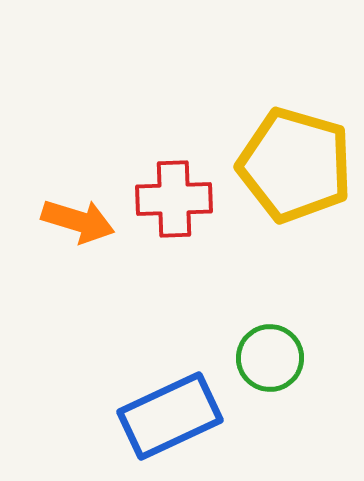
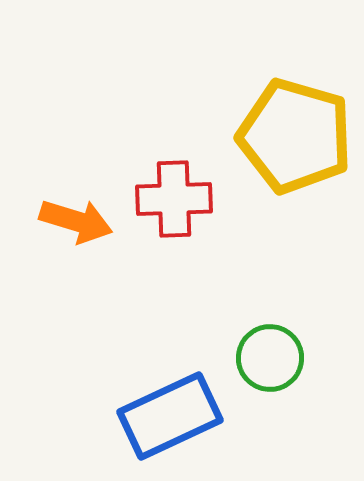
yellow pentagon: moved 29 px up
orange arrow: moved 2 px left
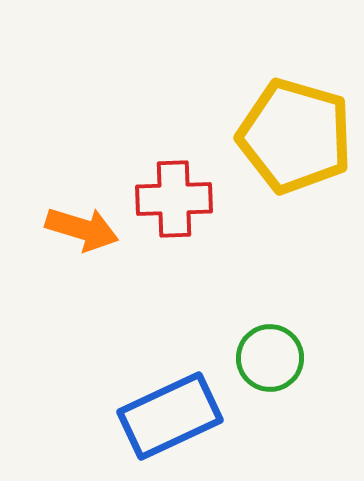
orange arrow: moved 6 px right, 8 px down
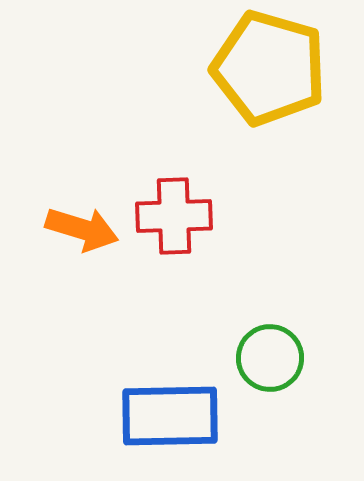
yellow pentagon: moved 26 px left, 68 px up
red cross: moved 17 px down
blue rectangle: rotated 24 degrees clockwise
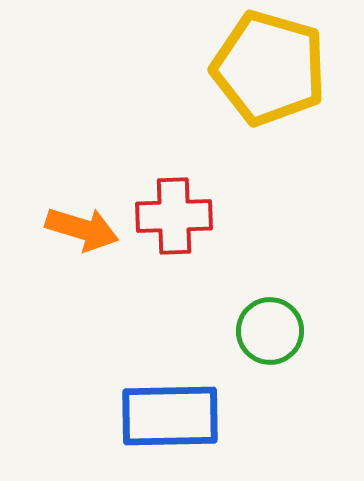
green circle: moved 27 px up
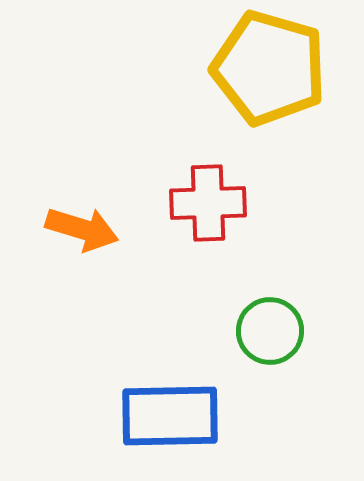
red cross: moved 34 px right, 13 px up
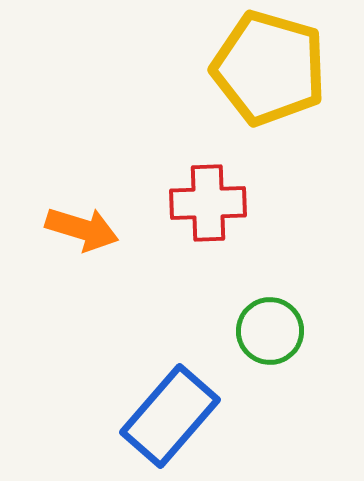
blue rectangle: rotated 48 degrees counterclockwise
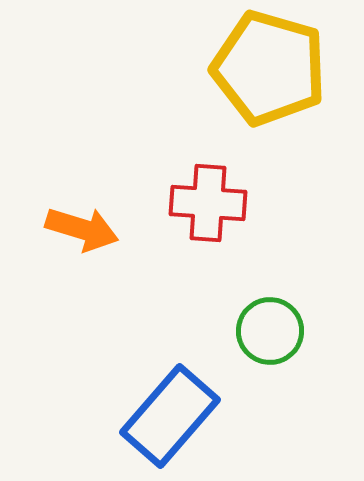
red cross: rotated 6 degrees clockwise
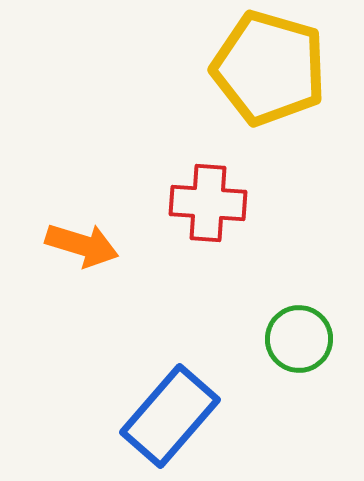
orange arrow: moved 16 px down
green circle: moved 29 px right, 8 px down
